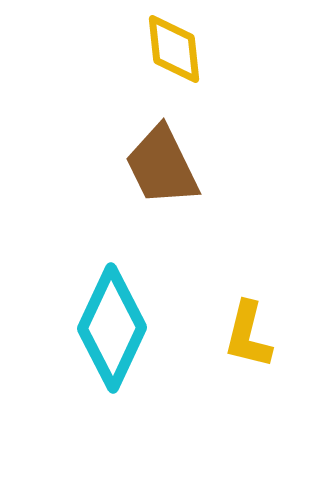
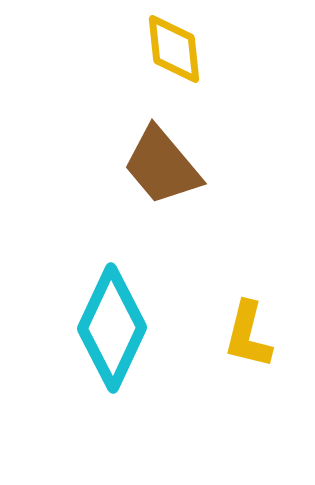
brown trapezoid: rotated 14 degrees counterclockwise
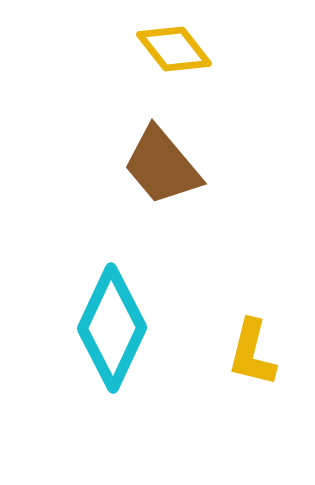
yellow diamond: rotated 32 degrees counterclockwise
yellow L-shape: moved 4 px right, 18 px down
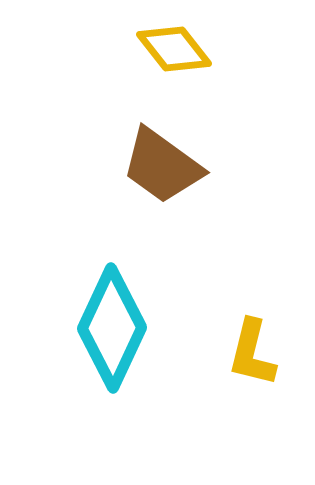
brown trapezoid: rotated 14 degrees counterclockwise
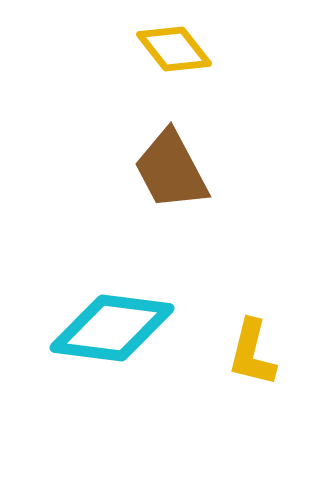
brown trapezoid: moved 9 px right, 4 px down; rotated 26 degrees clockwise
cyan diamond: rotated 72 degrees clockwise
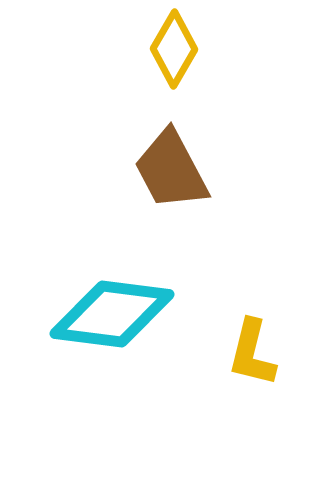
yellow diamond: rotated 68 degrees clockwise
cyan diamond: moved 14 px up
